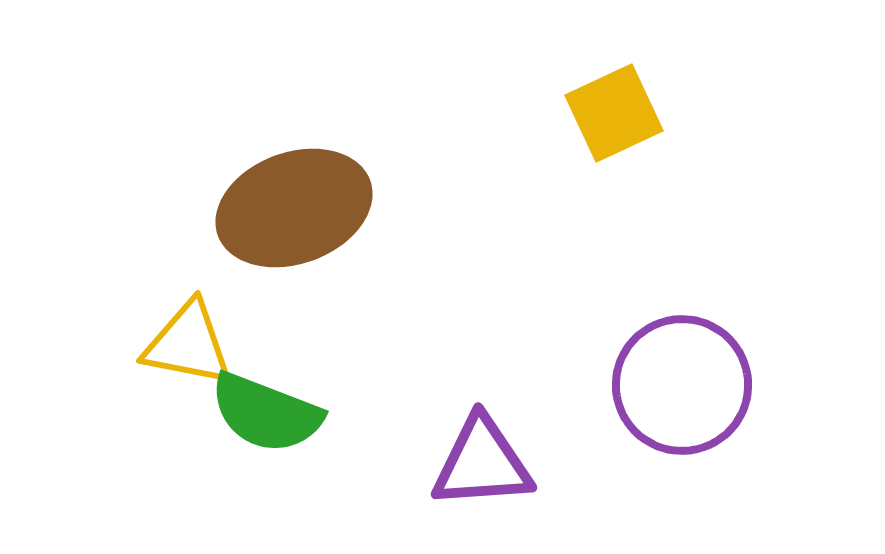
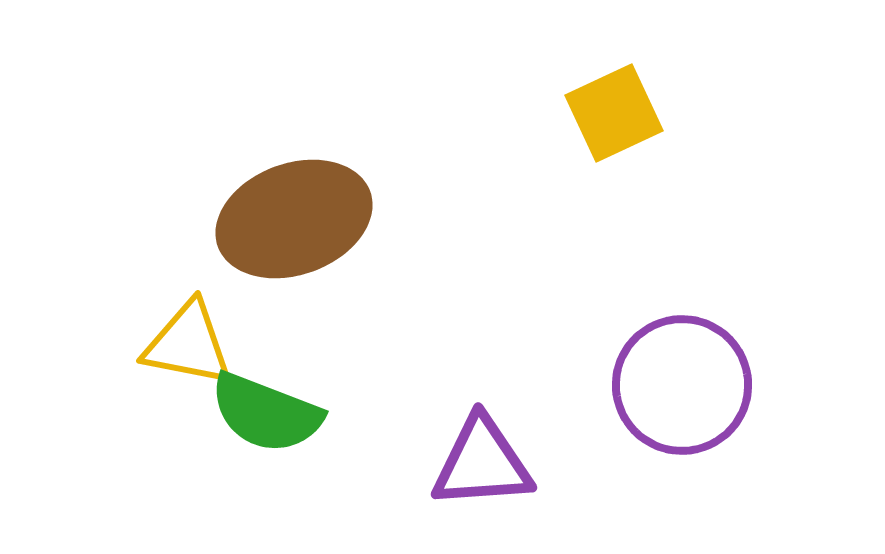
brown ellipse: moved 11 px down
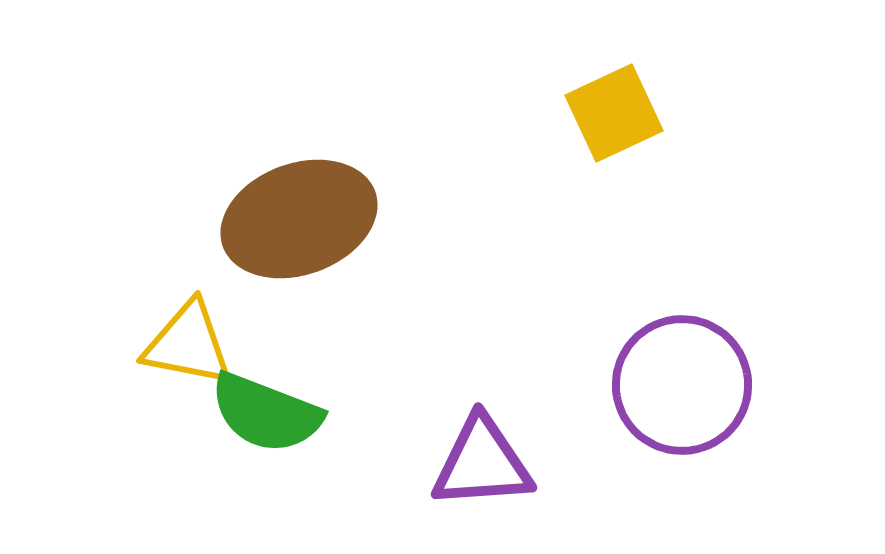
brown ellipse: moved 5 px right
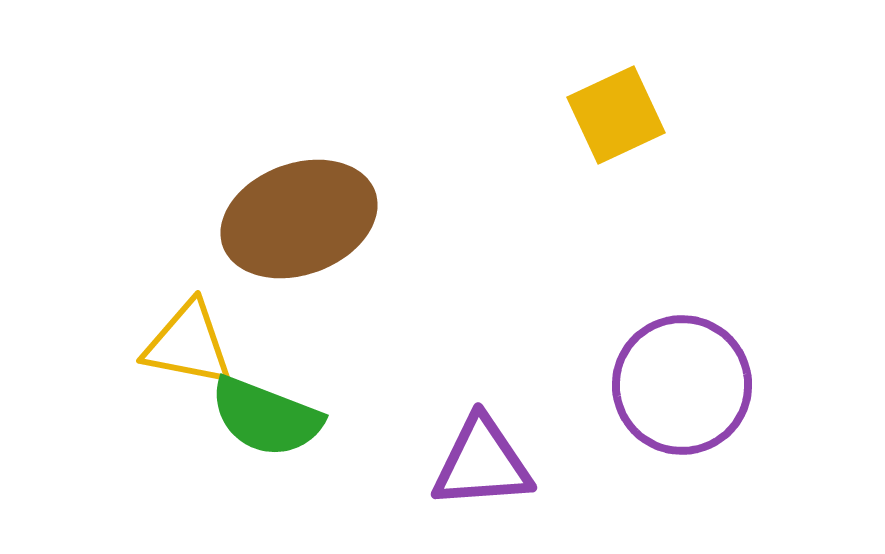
yellow square: moved 2 px right, 2 px down
green semicircle: moved 4 px down
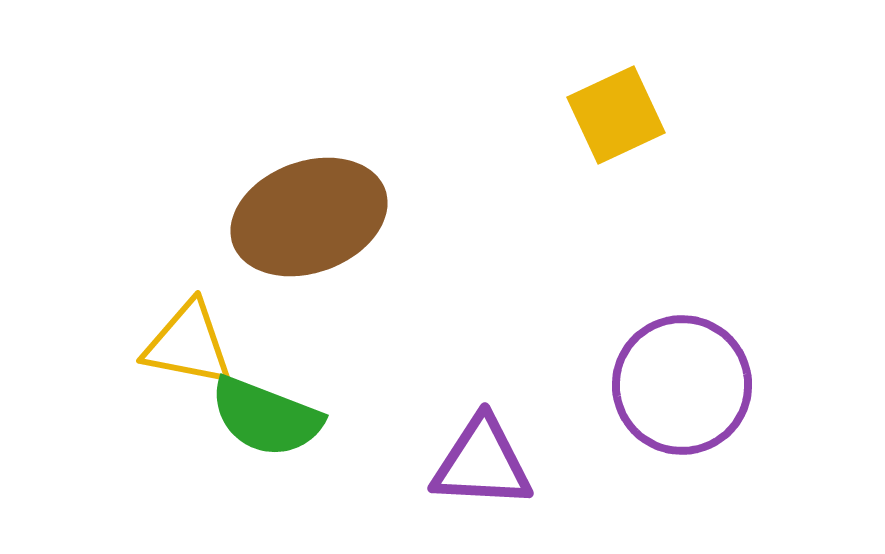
brown ellipse: moved 10 px right, 2 px up
purple triangle: rotated 7 degrees clockwise
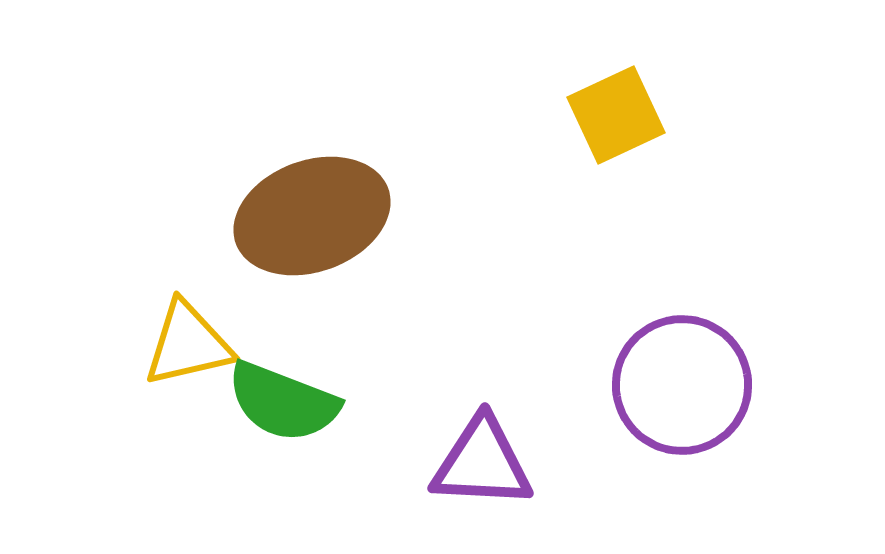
brown ellipse: moved 3 px right, 1 px up
yellow triangle: rotated 24 degrees counterclockwise
green semicircle: moved 17 px right, 15 px up
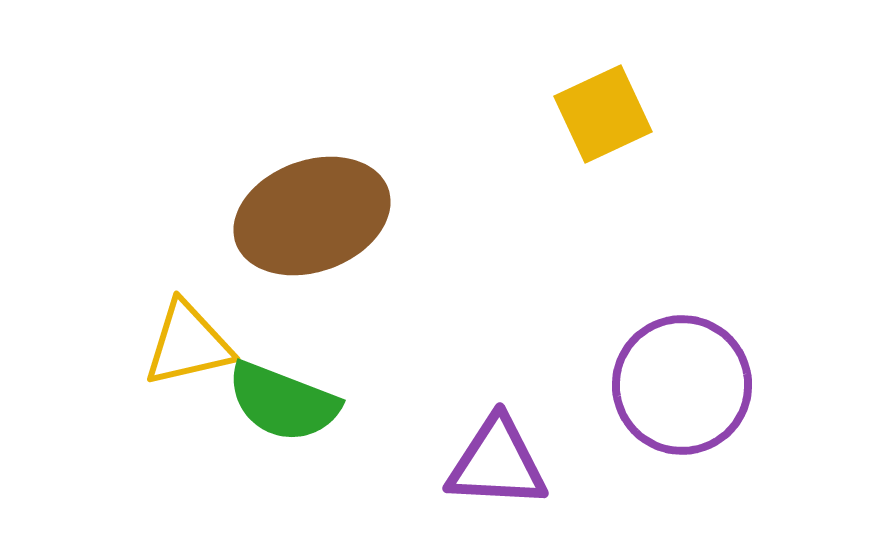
yellow square: moved 13 px left, 1 px up
purple triangle: moved 15 px right
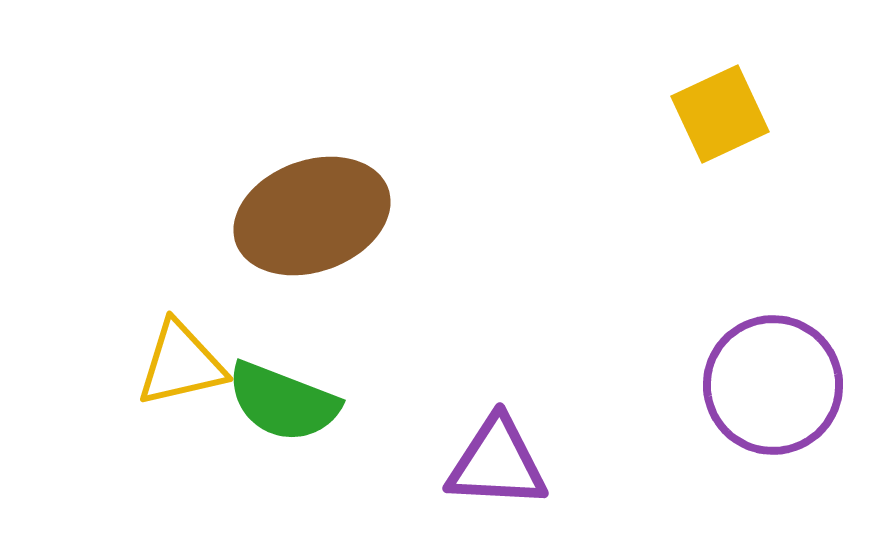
yellow square: moved 117 px right
yellow triangle: moved 7 px left, 20 px down
purple circle: moved 91 px right
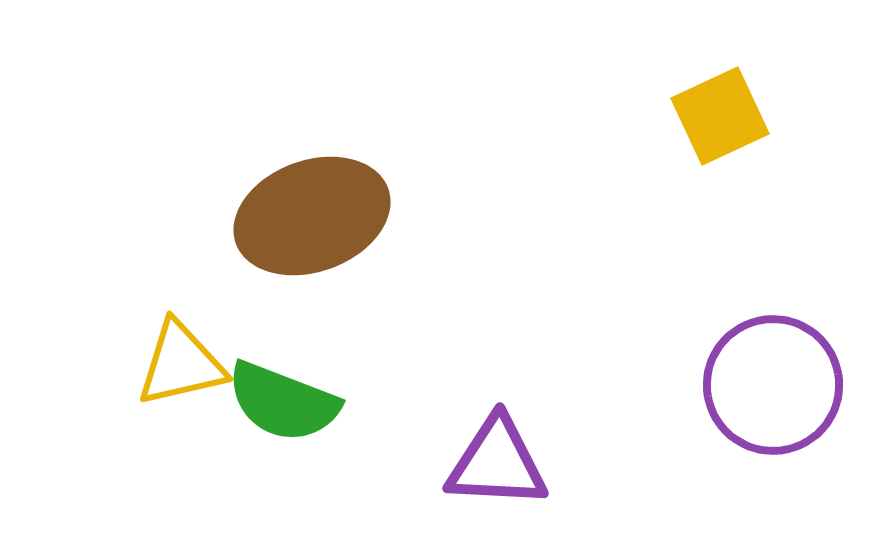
yellow square: moved 2 px down
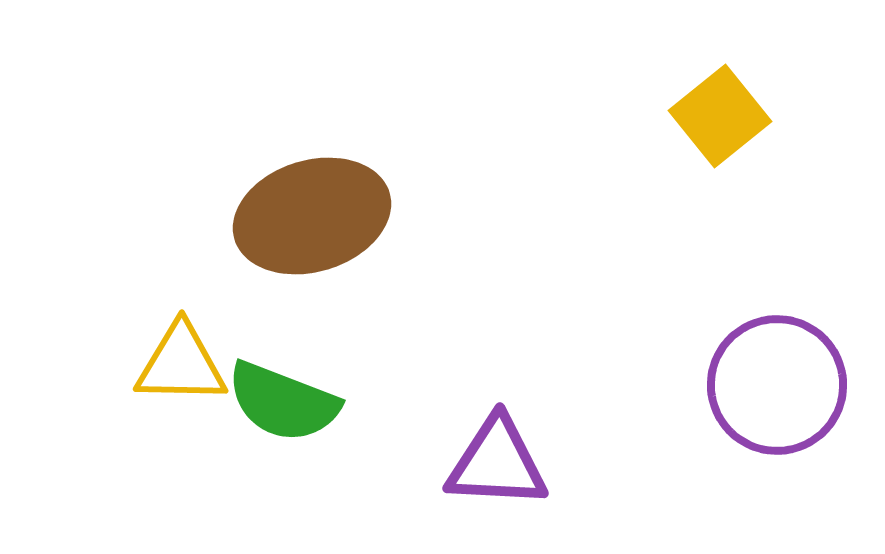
yellow square: rotated 14 degrees counterclockwise
brown ellipse: rotated 3 degrees clockwise
yellow triangle: rotated 14 degrees clockwise
purple circle: moved 4 px right
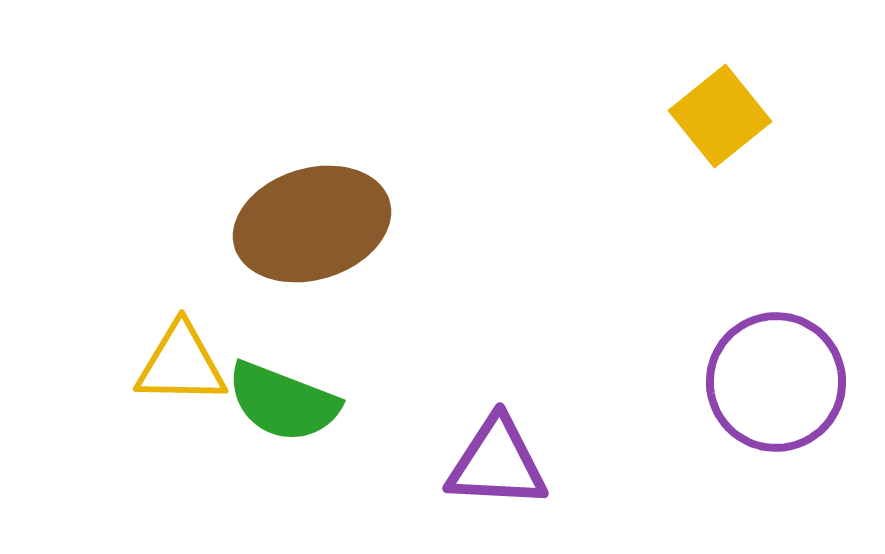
brown ellipse: moved 8 px down
purple circle: moved 1 px left, 3 px up
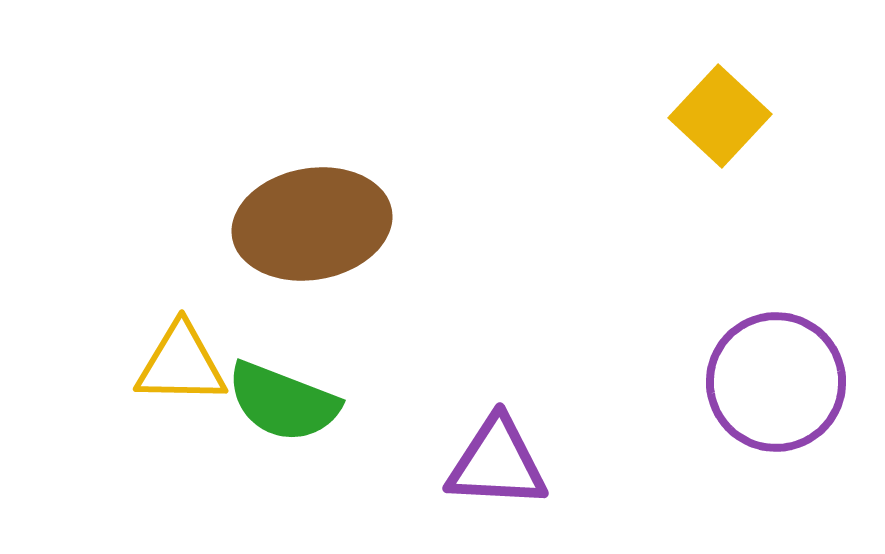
yellow square: rotated 8 degrees counterclockwise
brown ellipse: rotated 7 degrees clockwise
